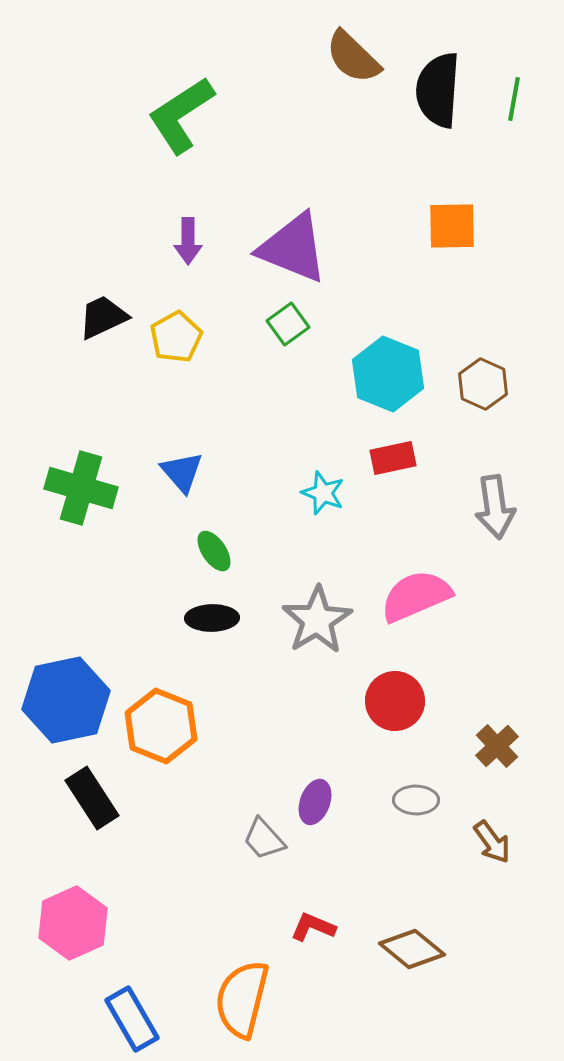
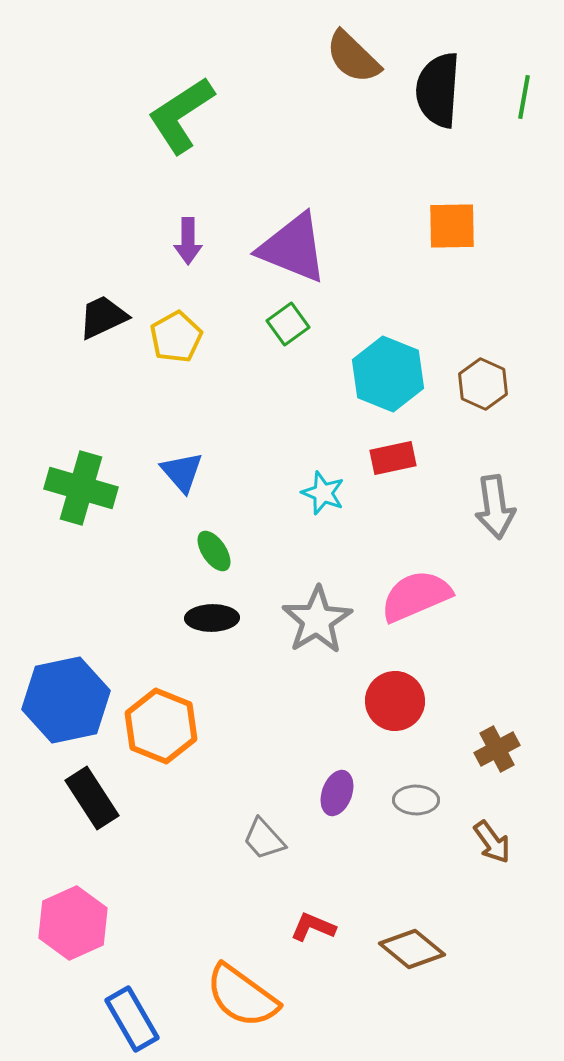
green line: moved 10 px right, 2 px up
brown cross: moved 3 px down; rotated 15 degrees clockwise
purple ellipse: moved 22 px right, 9 px up
orange semicircle: moved 3 px up; rotated 68 degrees counterclockwise
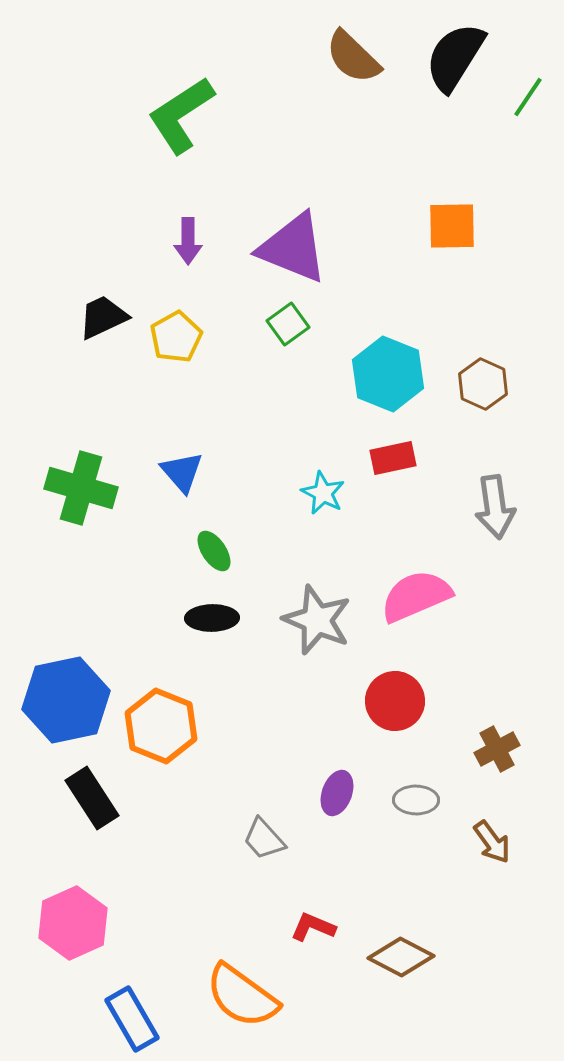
black semicircle: moved 17 px right, 33 px up; rotated 28 degrees clockwise
green line: moved 4 px right; rotated 24 degrees clockwise
cyan star: rotated 6 degrees clockwise
gray star: rotated 18 degrees counterclockwise
brown diamond: moved 11 px left, 8 px down; rotated 12 degrees counterclockwise
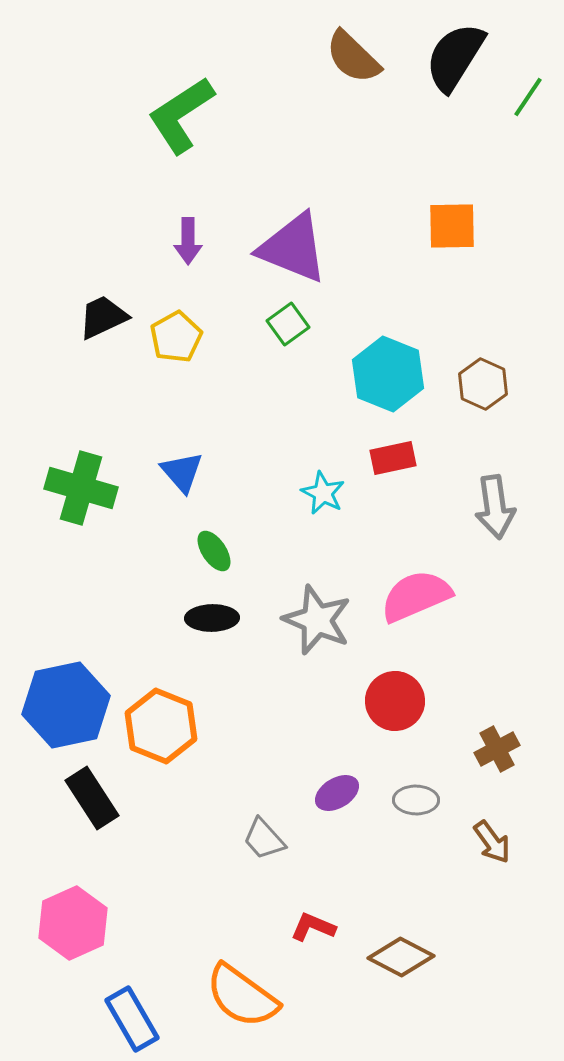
blue hexagon: moved 5 px down
purple ellipse: rotated 39 degrees clockwise
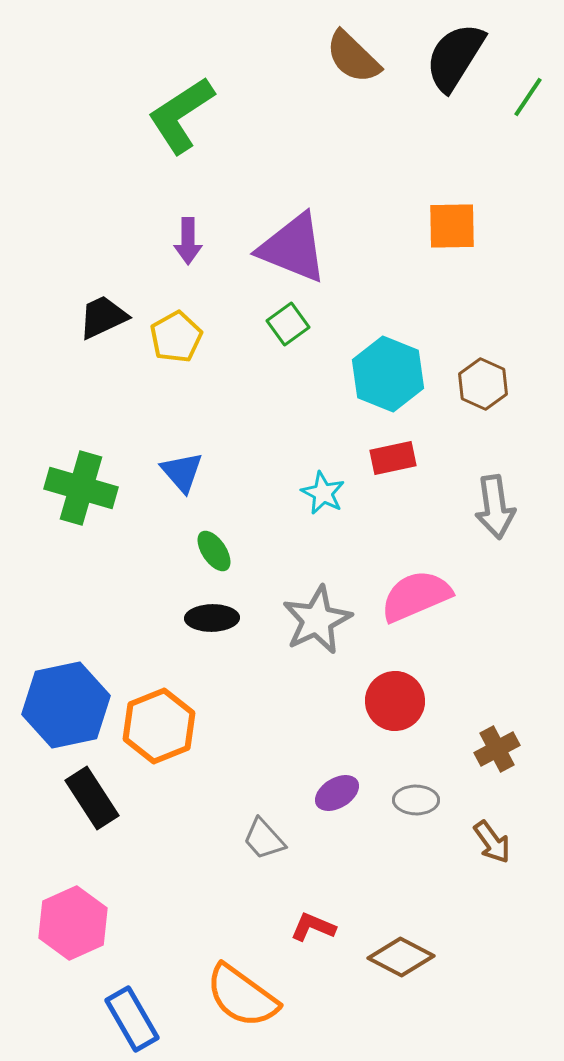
gray star: rotated 24 degrees clockwise
orange hexagon: moved 2 px left; rotated 16 degrees clockwise
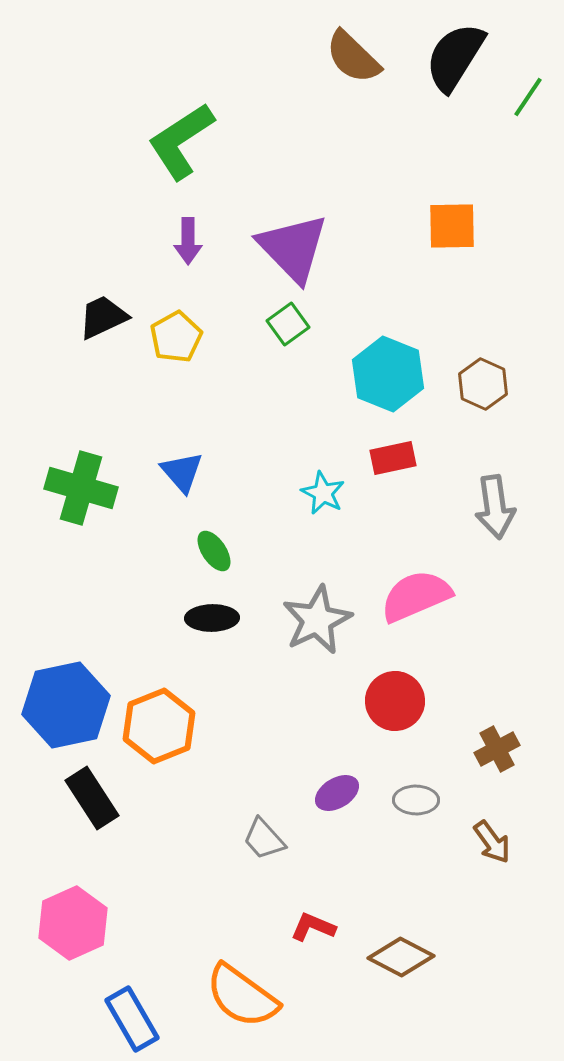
green L-shape: moved 26 px down
purple triangle: rotated 24 degrees clockwise
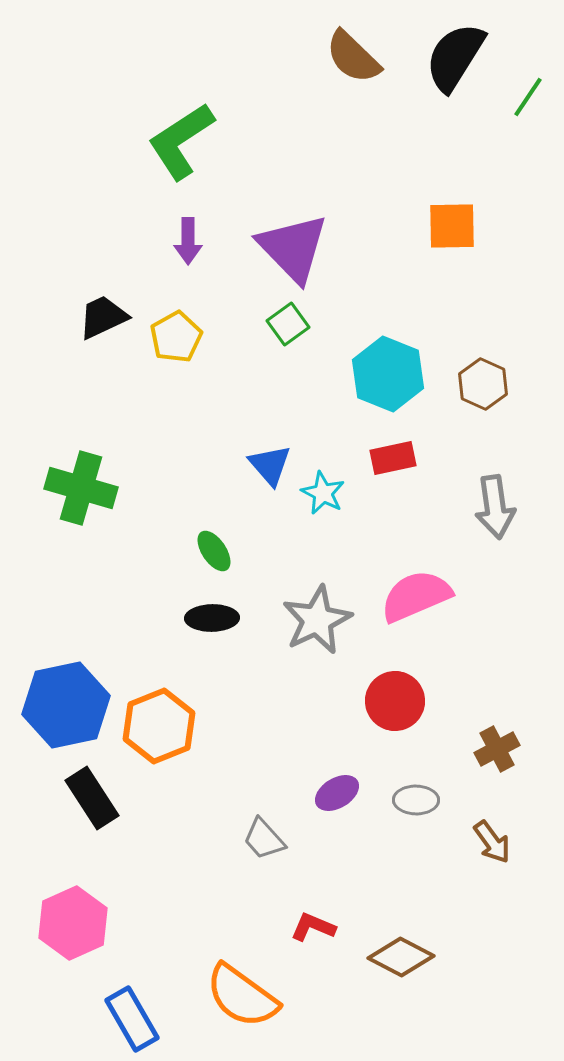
blue triangle: moved 88 px right, 7 px up
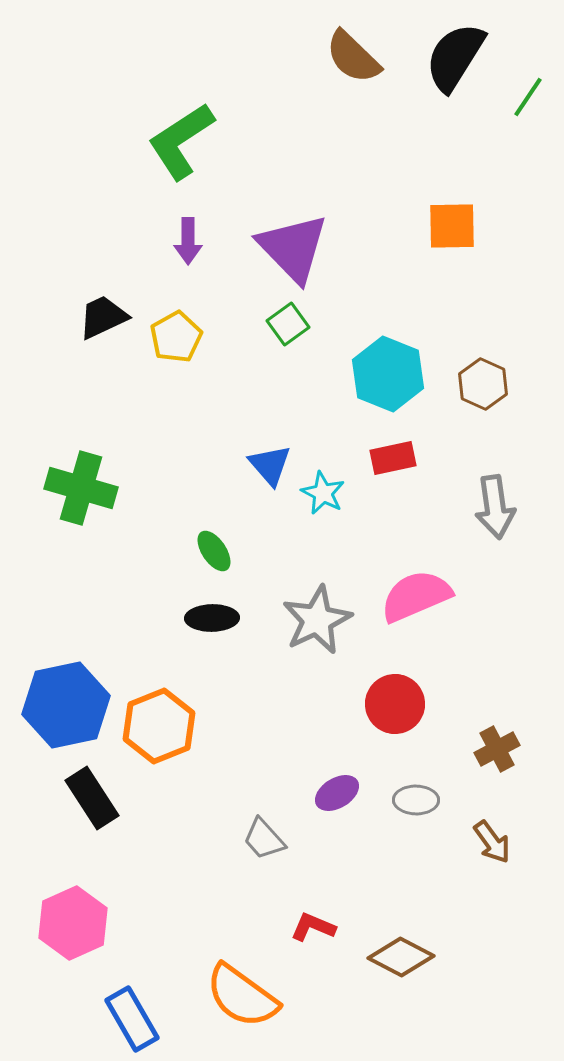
red circle: moved 3 px down
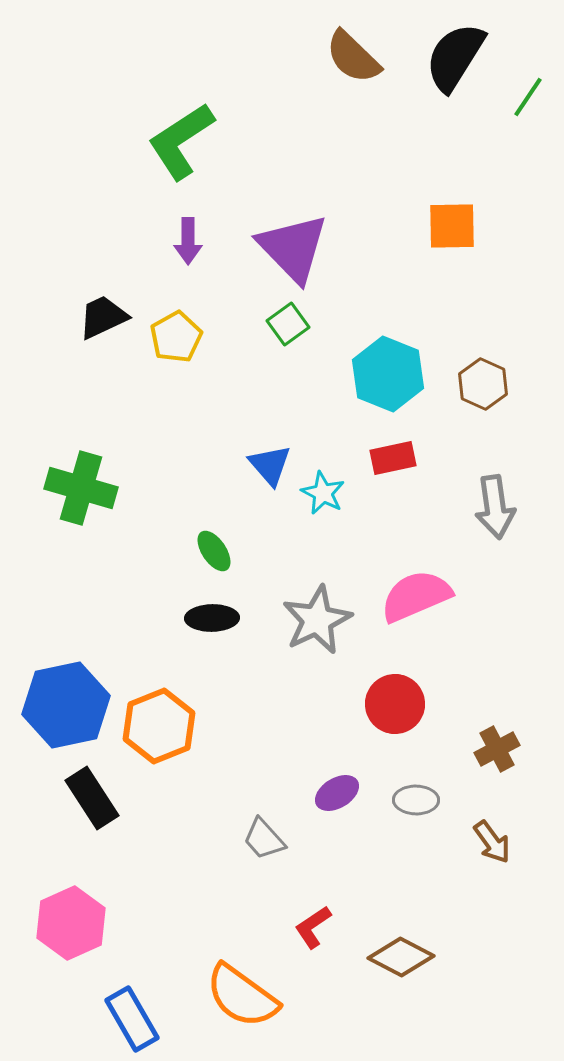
pink hexagon: moved 2 px left
red L-shape: rotated 57 degrees counterclockwise
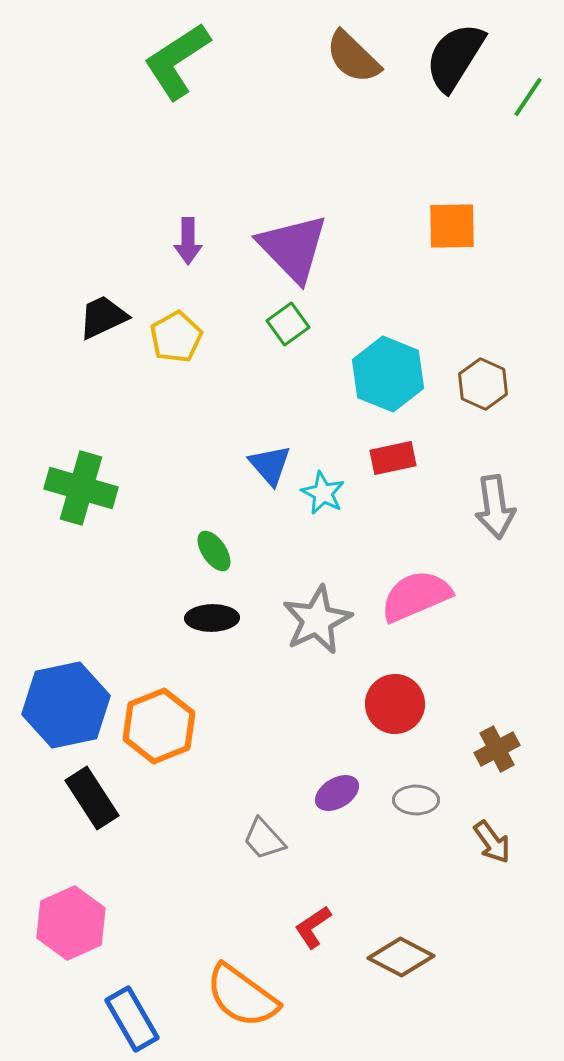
green L-shape: moved 4 px left, 80 px up
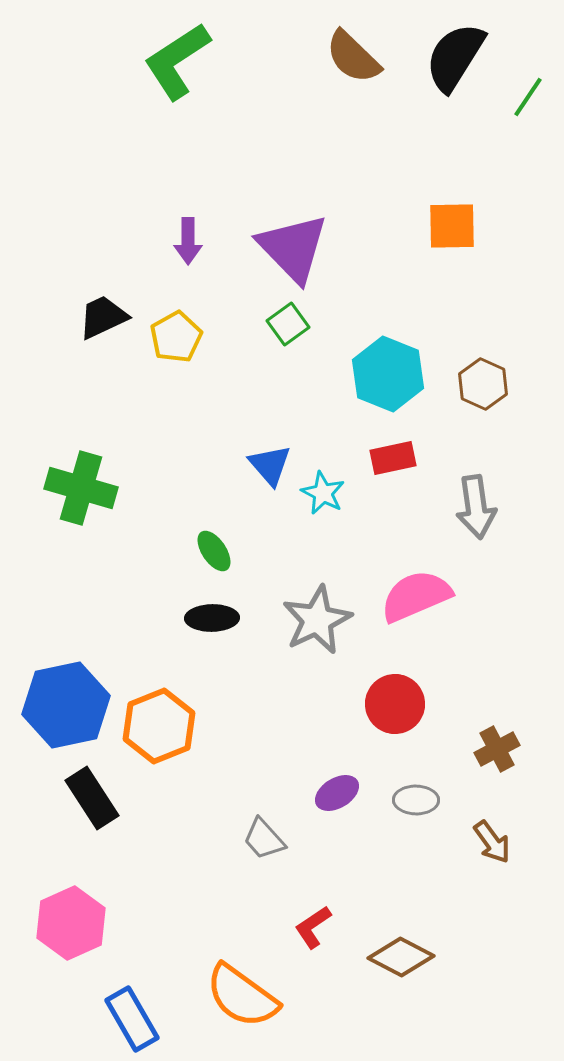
gray arrow: moved 19 px left
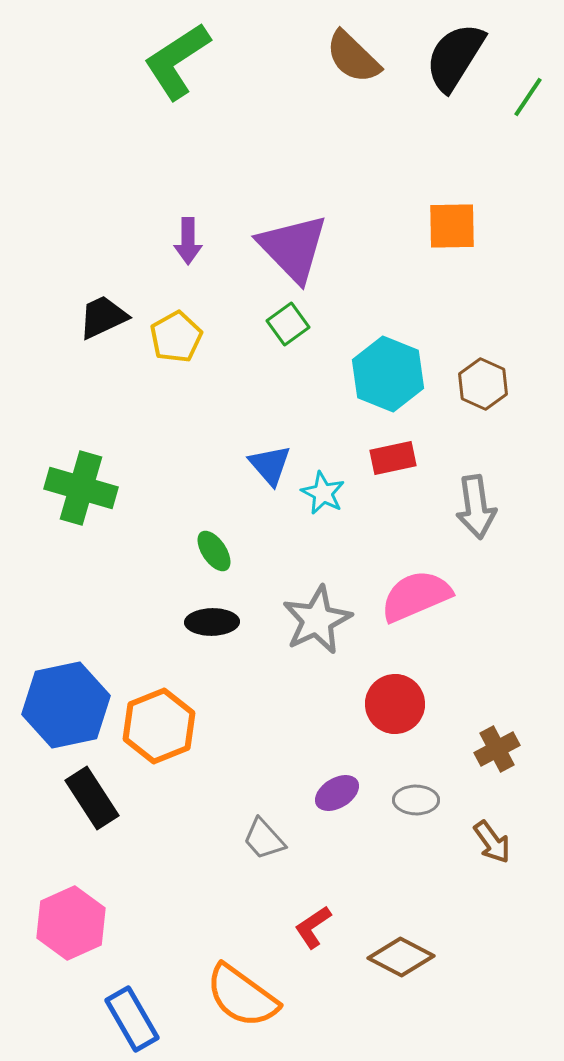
black ellipse: moved 4 px down
